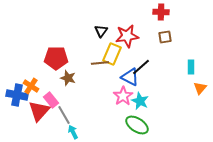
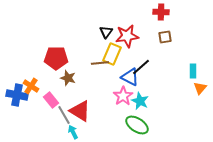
black triangle: moved 5 px right, 1 px down
cyan rectangle: moved 2 px right, 4 px down
red triangle: moved 41 px right; rotated 40 degrees counterclockwise
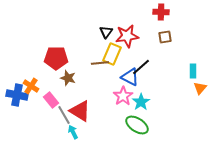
cyan star: moved 1 px right, 1 px down; rotated 12 degrees clockwise
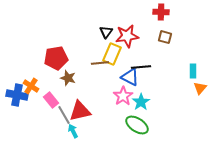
brown square: rotated 24 degrees clockwise
red pentagon: rotated 10 degrees counterclockwise
black line: rotated 36 degrees clockwise
red triangle: rotated 45 degrees counterclockwise
cyan arrow: moved 1 px up
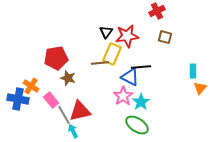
red cross: moved 4 px left, 1 px up; rotated 28 degrees counterclockwise
blue cross: moved 1 px right, 4 px down
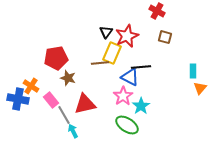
red cross: rotated 35 degrees counterclockwise
red star: rotated 15 degrees counterclockwise
yellow rectangle: moved 1 px up
cyan star: moved 4 px down
red triangle: moved 5 px right, 7 px up
green ellipse: moved 10 px left
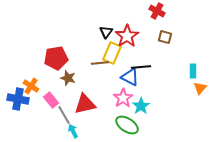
red star: rotated 10 degrees counterclockwise
pink star: moved 2 px down
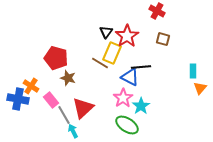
brown square: moved 2 px left, 2 px down
red pentagon: rotated 25 degrees clockwise
brown line: rotated 36 degrees clockwise
red triangle: moved 2 px left, 4 px down; rotated 30 degrees counterclockwise
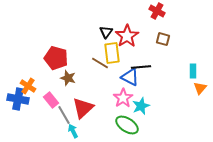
yellow rectangle: rotated 30 degrees counterclockwise
orange cross: moved 3 px left
cyan star: rotated 12 degrees clockwise
